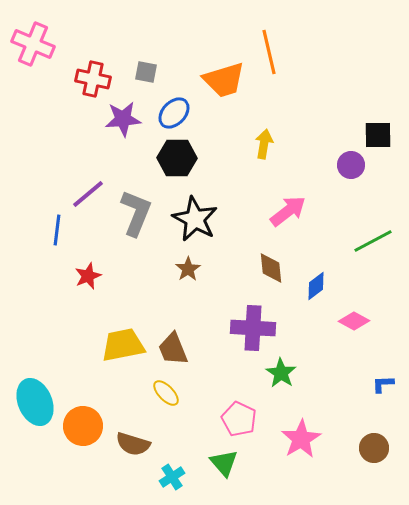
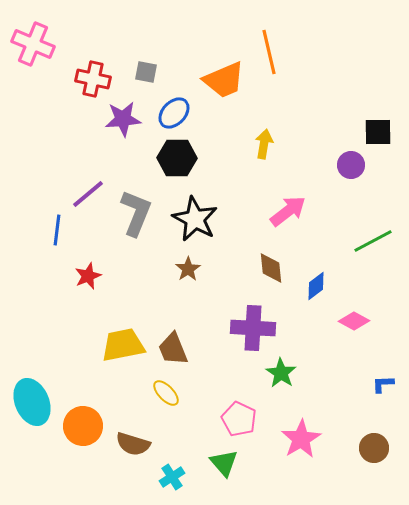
orange trapezoid: rotated 6 degrees counterclockwise
black square: moved 3 px up
cyan ellipse: moved 3 px left
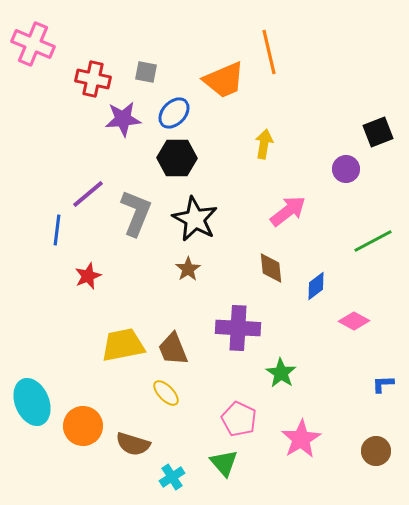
black square: rotated 20 degrees counterclockwise
purple circle: moved 5 px left, 4 px down
purple cross: moved 15 px left
brown circle: moved 2 px right, 3 px down
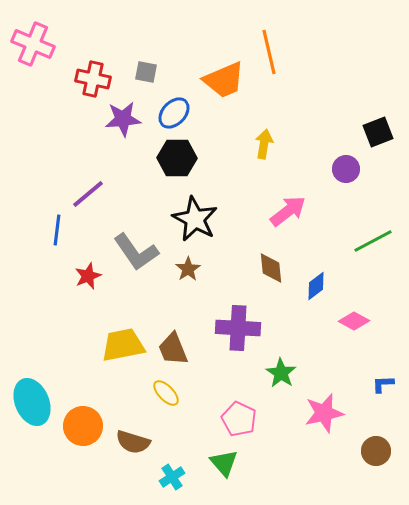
gray L-shape: moved 39 px down; rotated 123 degrees clockwise
pink star: moved 23 px right, 26 px up; rotated 18 degrees clockwise
brown semicircle: moved 2 px up
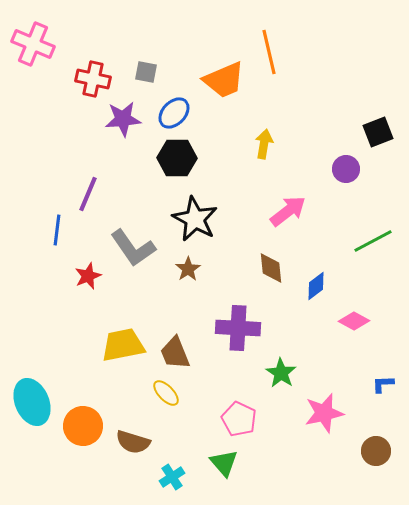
purple line: rotated 27 degrees counterclockwise
gray L-shape: moved 3 px left, 4 px up
brown trapezoid: moved 2 px right, 4 px down
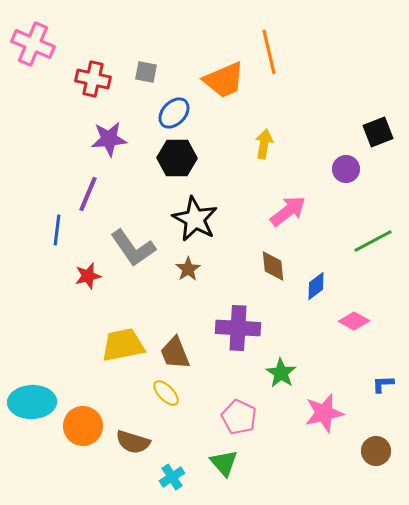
purple star: moved 14 px left, 20 px down
brown diamond: moved 2 px right, 2 px up
red star: rotated 8 degrees clockwise
cyan ellipse: rotated 69 degrees counterclockwise
pink pentagon: moved 2 px up
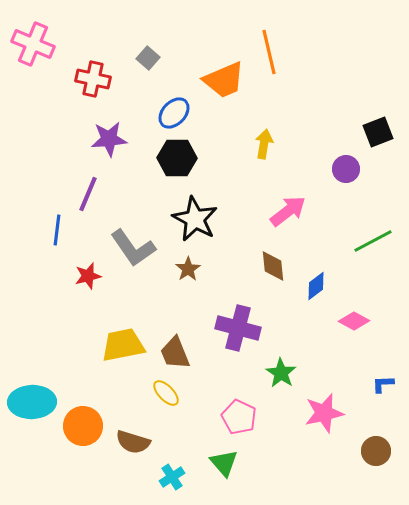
gray square: moved 2 px right, 14 px up; rotated 30 degrees clockwise
purple cross: rotated 12 degrees clockwise
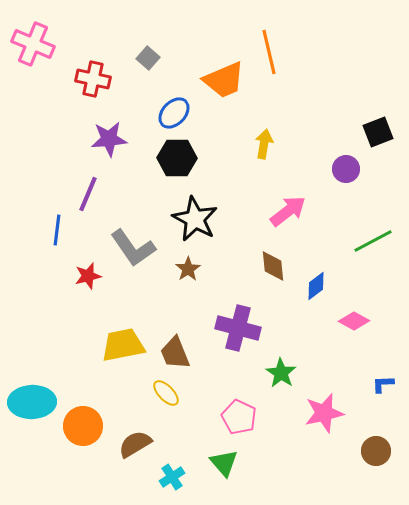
brown semicircle: moved 2 px right, 2 px down; rotated 132 degrees clockwise
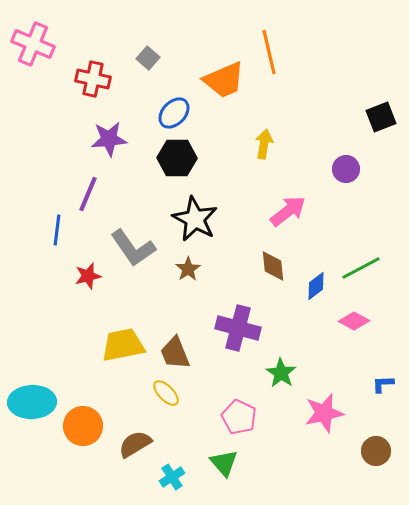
black square: moved 3 px right, 15 px up
green line: moved 12 px left, 27 px down
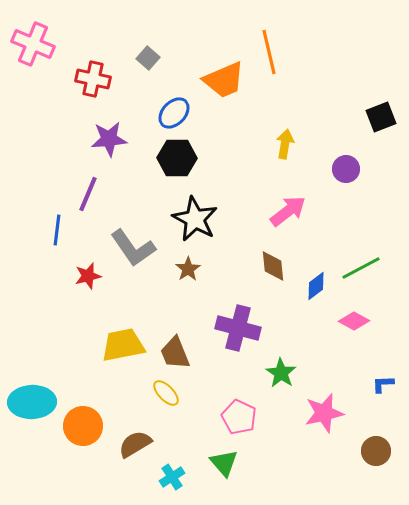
yellow arrow: moved 21 px right
